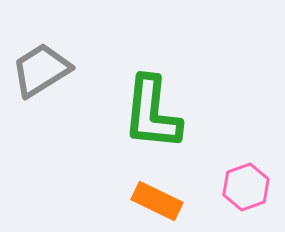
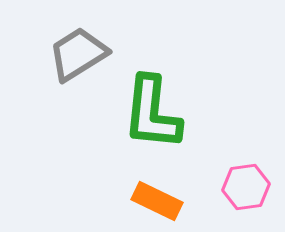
gray trapezoid: moved 37 px right, 16 px up
pink hexagon: rotated 12 degrees clockwise
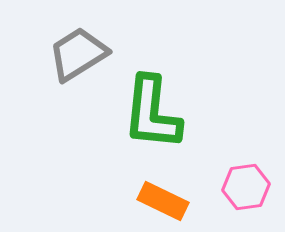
orange rectangle: moved 6 px right
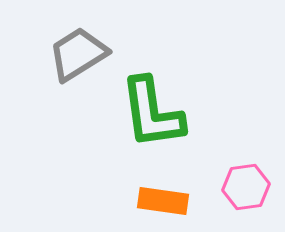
green L-shape: rotated 14 degrees counterclockwise
orange rectangle: rotated 18 degrees counterclockwise
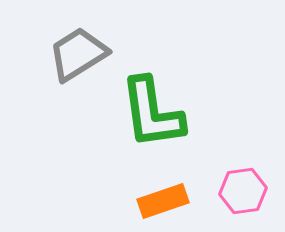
pink hexagon: moved 3 px left, 4 px down
orange rectangle: rotated 27 degrees counterclockwise
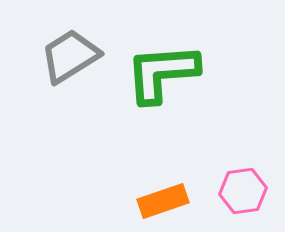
gray trapezoid: moved 8 px left, 2 px down
green L-shape: moved 10 px right, 40 px up; rotated 94 degrees clockwise
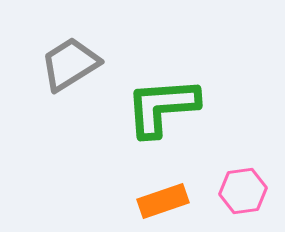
gray trapezoid: moved 8 px down
green L-shape: moved 34 px down
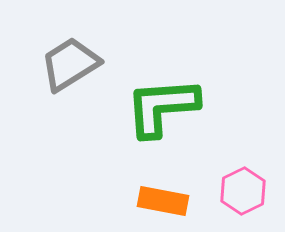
pink hexagon: rotated 18 degrees counterclockwise
orange rectangle: rotated 30 degrees clockwise
